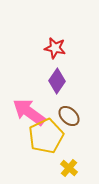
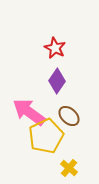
red star: rotated 15 degrees clockwise
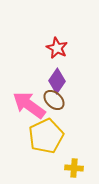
red star: moved 2 px right
pink arrow: moved 7 px up
brown ellipse: moved 15 px left, 16 px up
yellow cross: moved 5 px right; rotated 36 degrees counterclockwise
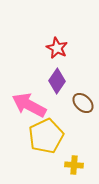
brown ellipse: moved 29 px right, 3 px down
pink arrow: rotated 8 degrees counterclockwise
yellow cross: moved 3 px up
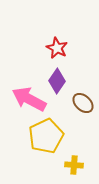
pink arrow: moved 6 px up
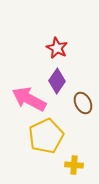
brown ellipse: rotated 20 degrees clockwise
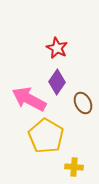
purple diamond: moved 1 px down
yellow pentagon: rotated 16 degrees counterclockwise
yellow cross: moved 2 px down
